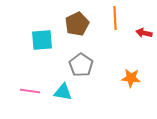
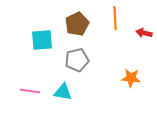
gray pentagon: moved 4 px left, 5 px up; rotated 25 degrees clockwise
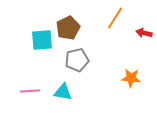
orange line: rotated 35 degrees clockwise
brown pentagon: moved 9 px left, 4 px down
pink line: rotated 12 degrees counterclockwise
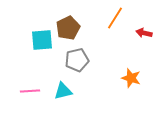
orange star: rotated 12 degrees clockwise
cyan triangle: moved 1 px up; rotated 24 degrees counterclockwise
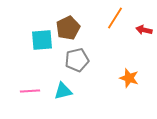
red arrow: moved 3 px up
orange star: moved 2 px left
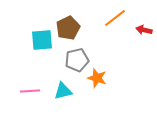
orange line: rotated 20 degrees clockwise
orange star: moved 32 px left
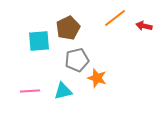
red arrow: moved 4 px up
cyan square: moved 3 px left, 1 px down
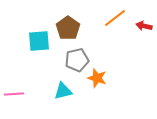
brown pentagon: rotated 10 degrees counterclockwise
pink line: moved 16 px left, 3 px down
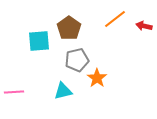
orange line: moved 1 px down
brown pentagon: moved 1 px right
orange star: rotated 18 degrees clockwise
pink line: moved 2 px up
